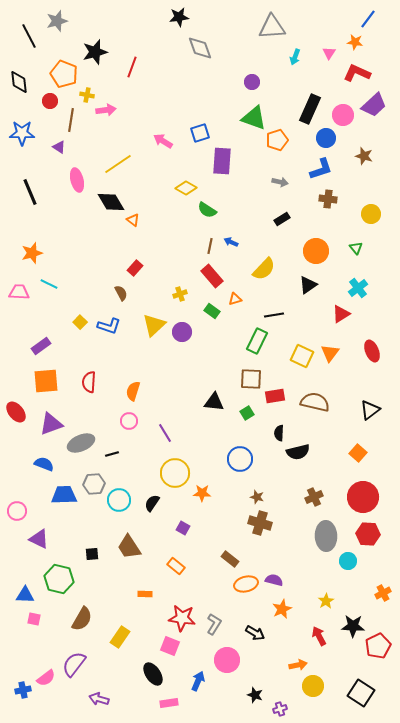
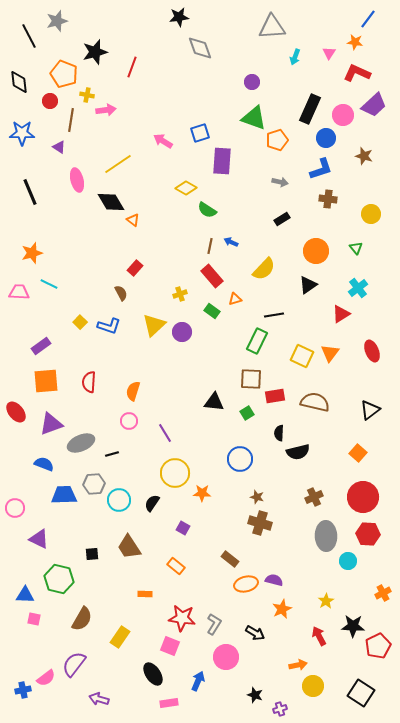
pink circle at (17, 511): moved 2 px left, 3 px up
pink circle at (227, 660): moved 1 px left, 3 px up
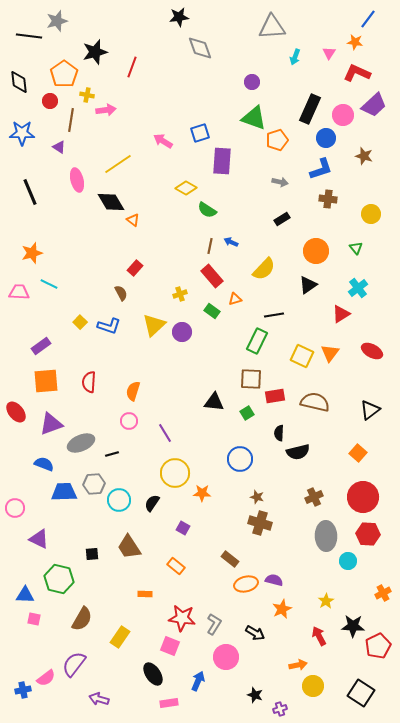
black line at (29, 36): rotated 55 degrees counterclockwise
orange pentagon at (64, 74): rotated 16 degrees clockwise
red ellipse at (372, 351): rotated 40 degrees counterclockwise
blue trapezoid at (64, 495): moved 3 px up
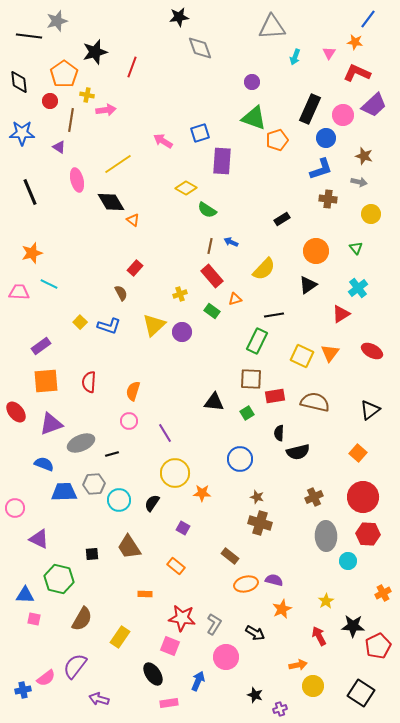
gray arrow at (280, 182): moved 79 px right
brown rectangle at (230, 559): moved 3 px up
purple semicircle at (74, 664): moved 1 px right, 2 px down
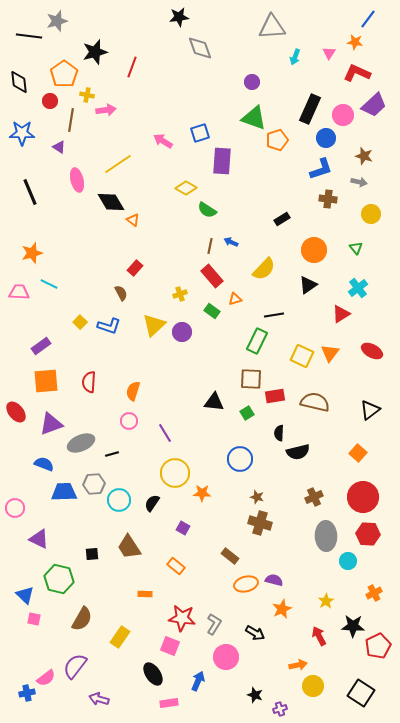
orange circle at (316, 251): moved 2 px left, 1 px up
orange cross at (383, 593): moved 9 px left
blue triangle at (25, 595): rotated 42 degrees clockwise
blue cross at (23, 690): moved 4 px right, 3 px down
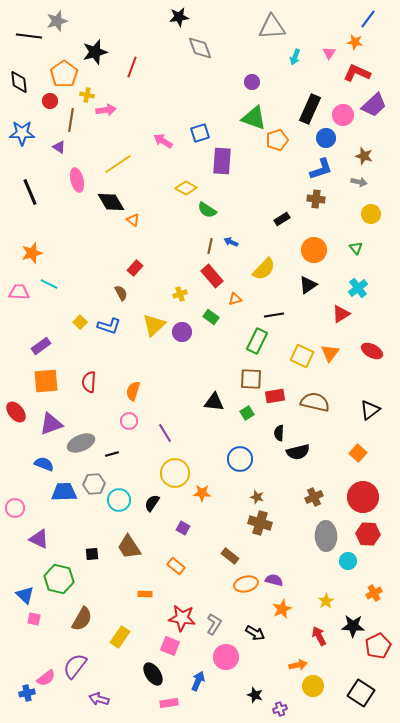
brown cross at (328, 199): moved 12 px left
green rectangle at (212, 311): moved 1 px left, 6 px down
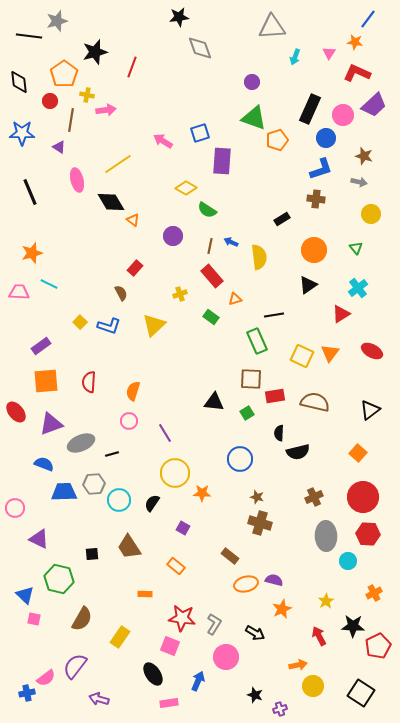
yellow semicircle at (264, 269): moved 5 px left, 12 px up; rotated 50 degrees counterclockwise
purple circle at (182, 332): moved 9 px left, 96 px up
green rectangle at (257, 341): rotated 50 degrees counterclockwise
